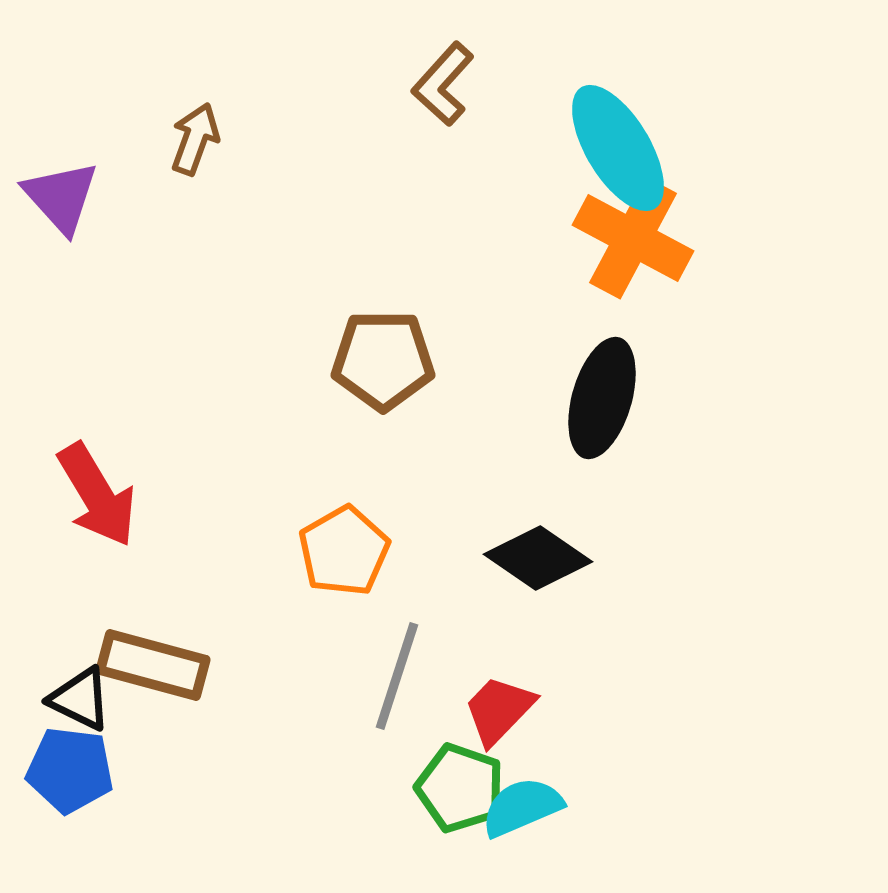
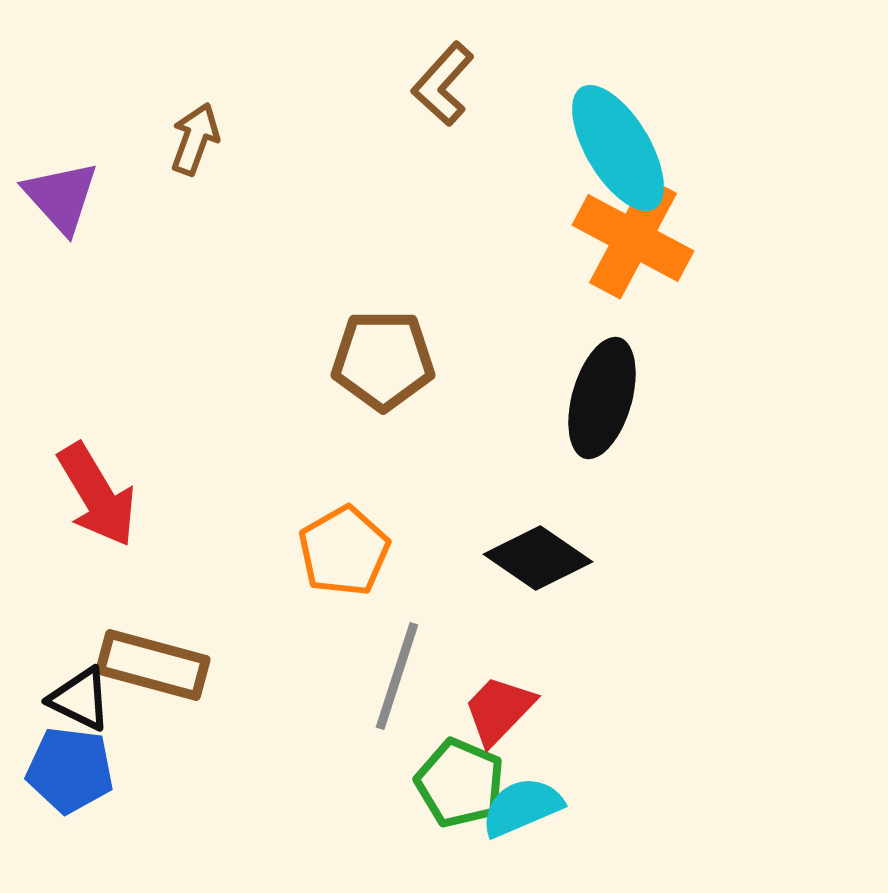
green pentagon: moved 5 px up; rotated 4 degrees clockwise
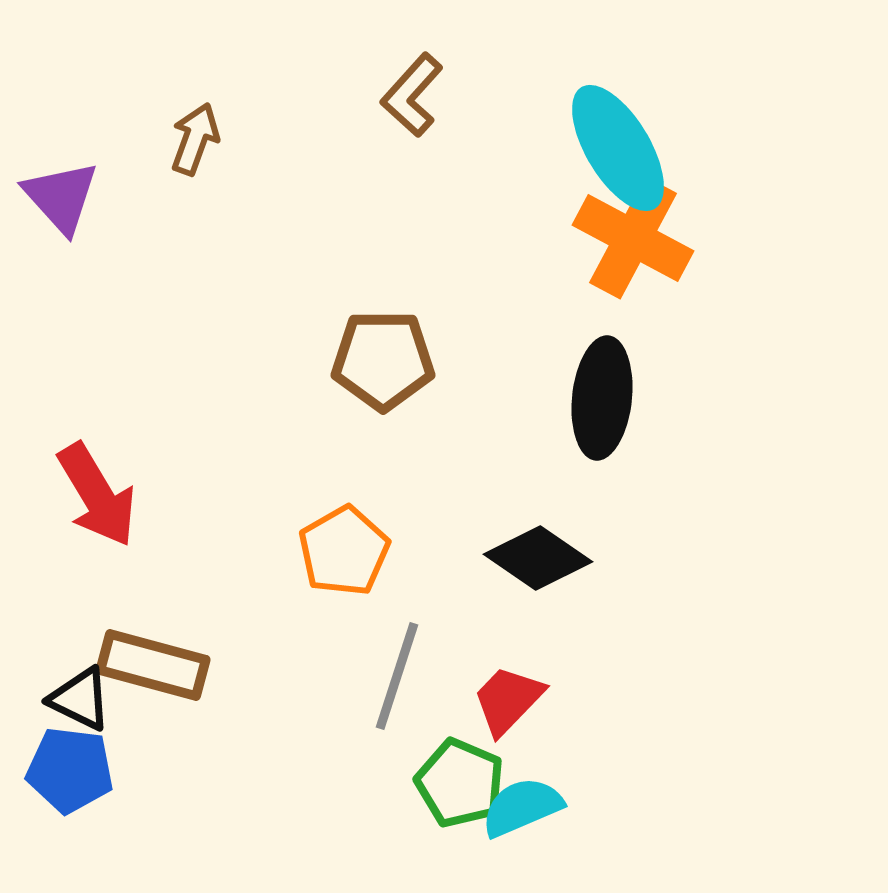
brown L-shape: moved 31 px left, 11 px down
black ellipse: rotated 10 degrees counterclockwise
red trapezoid: moved 9 px right, 10 px up
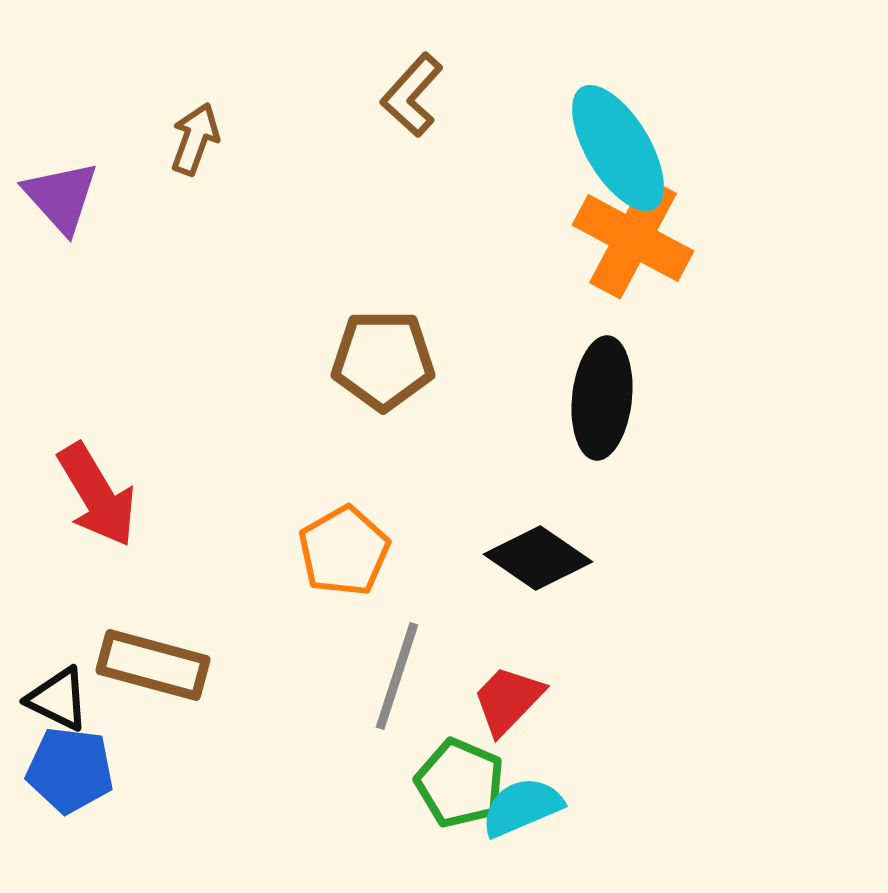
black triangle: moved 22 px left
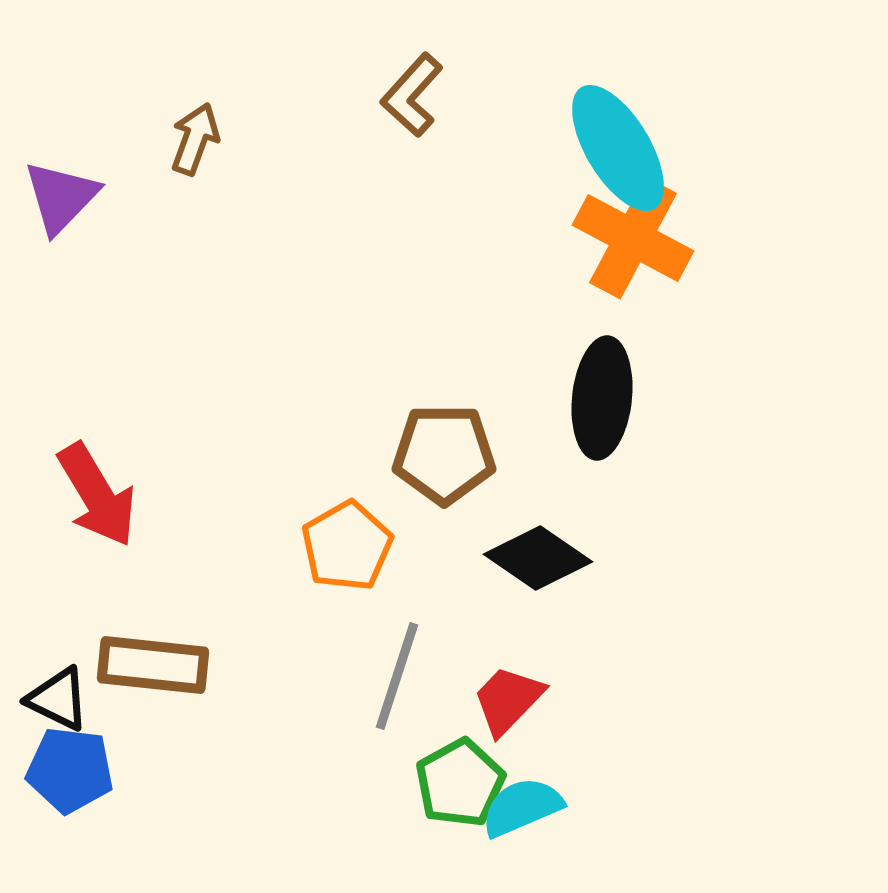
purple triangle: rotated 26 degrees clockwise
brown pentagon: moved 61 px right, 94 px down
orange pentagon: moved 3 px right, 5 px up
brown rectangle: rotated 9 degrees counterclockwise
green pentagon: rotated 20 degrees clockwise
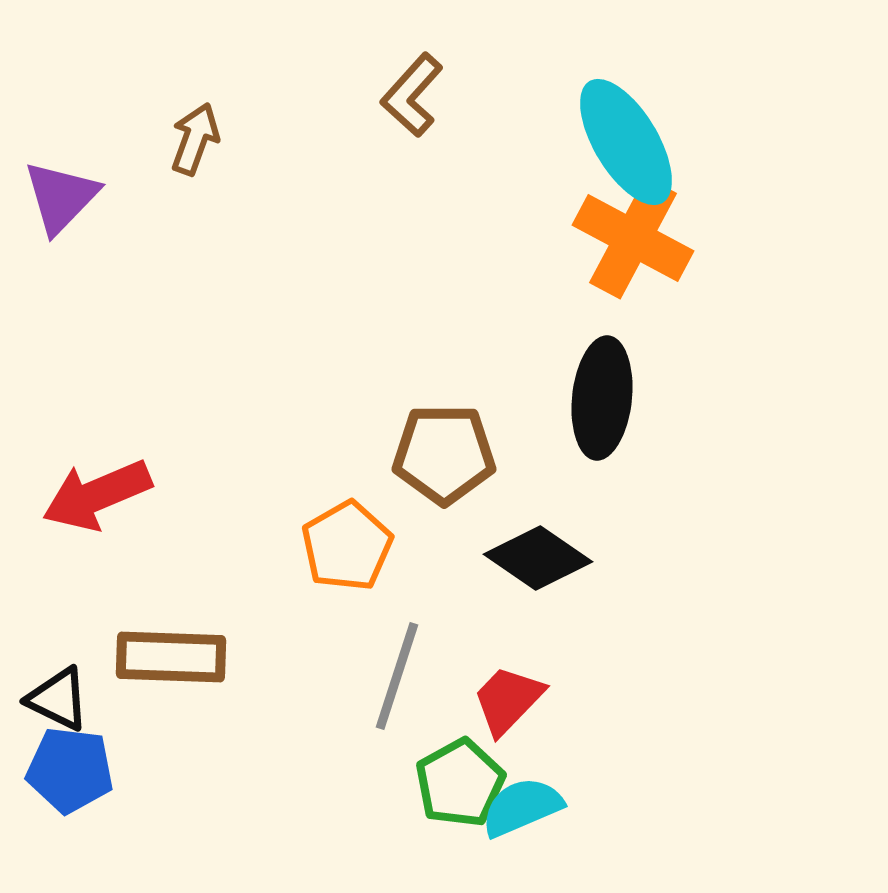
cyan ellipse: moved 8 px right, 6 px up
red arrow: rotated 98 degrees clockwise
brown rectangle: moved 18 px right, 8 px up; rotated 4 degrees counterclockwise
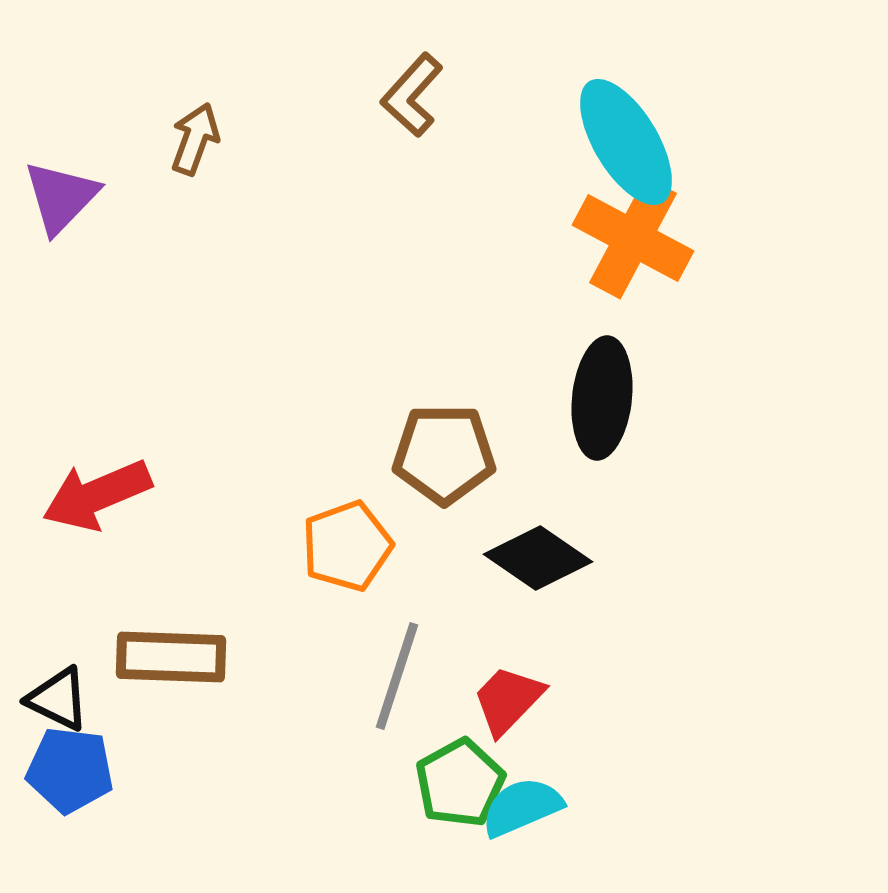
orange pentagon: rotated 10 degrees clockwise
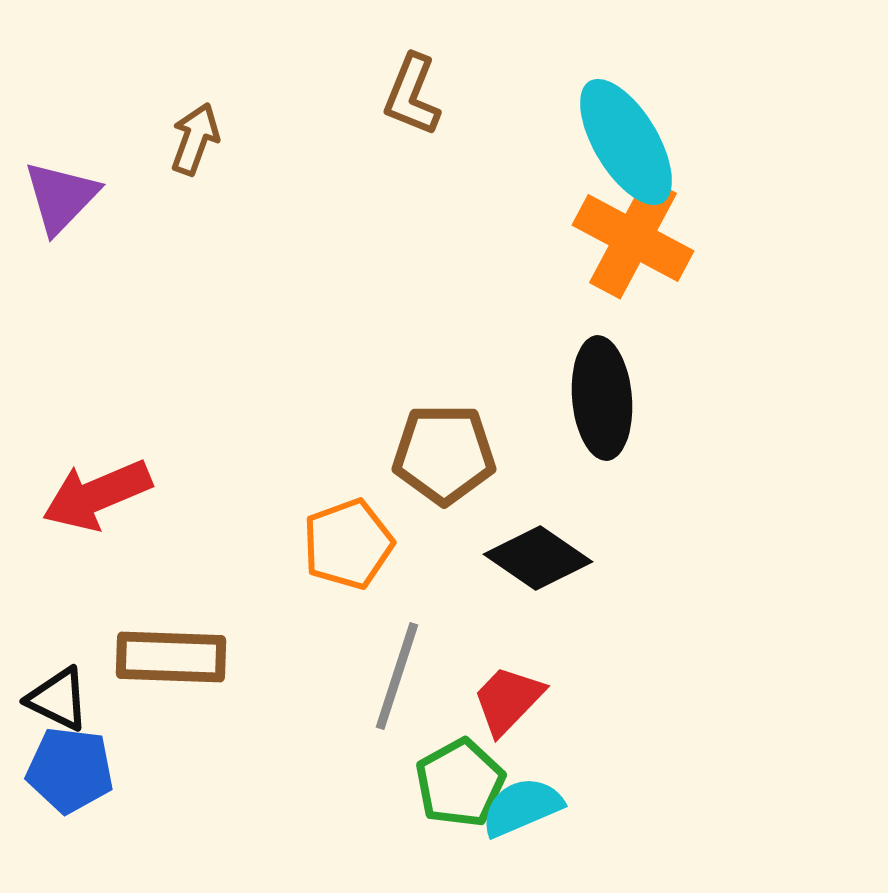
brown L-shape: rotated 20 degrees counterclockwise
black ellipse: rotated 11 degrees counterclockwise
orange pentagon: moved 1 px right, 2 px up
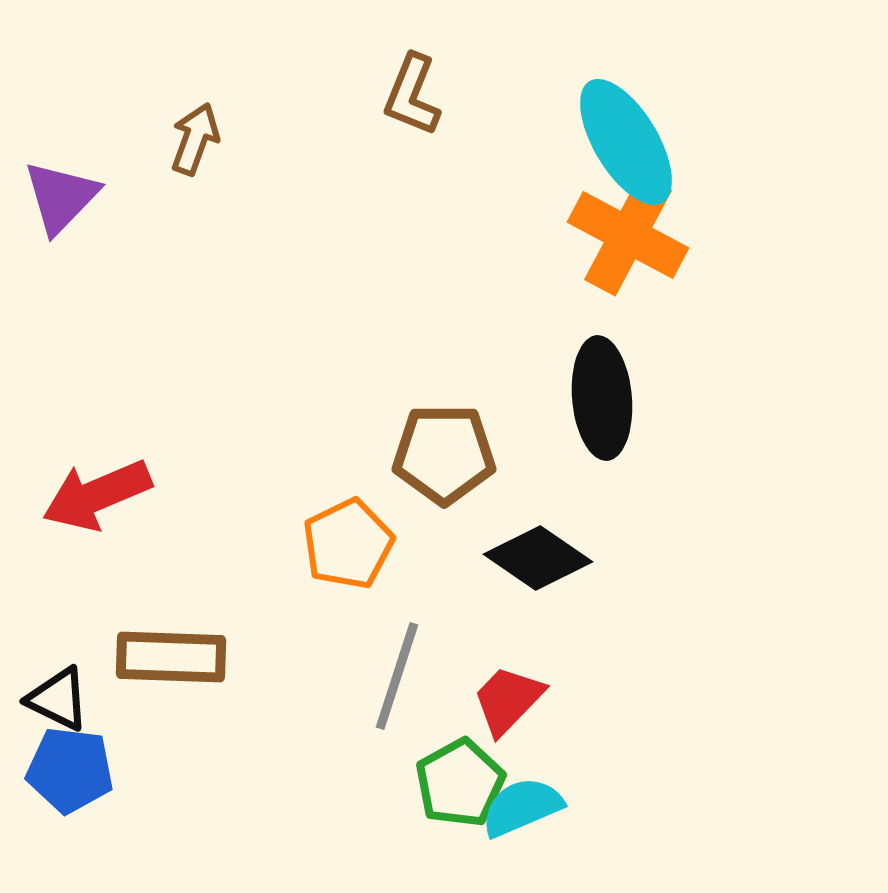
orange cross: moved 5 px left, 3 px up
orange pentagon: rotated 6 degrees counterclockwise
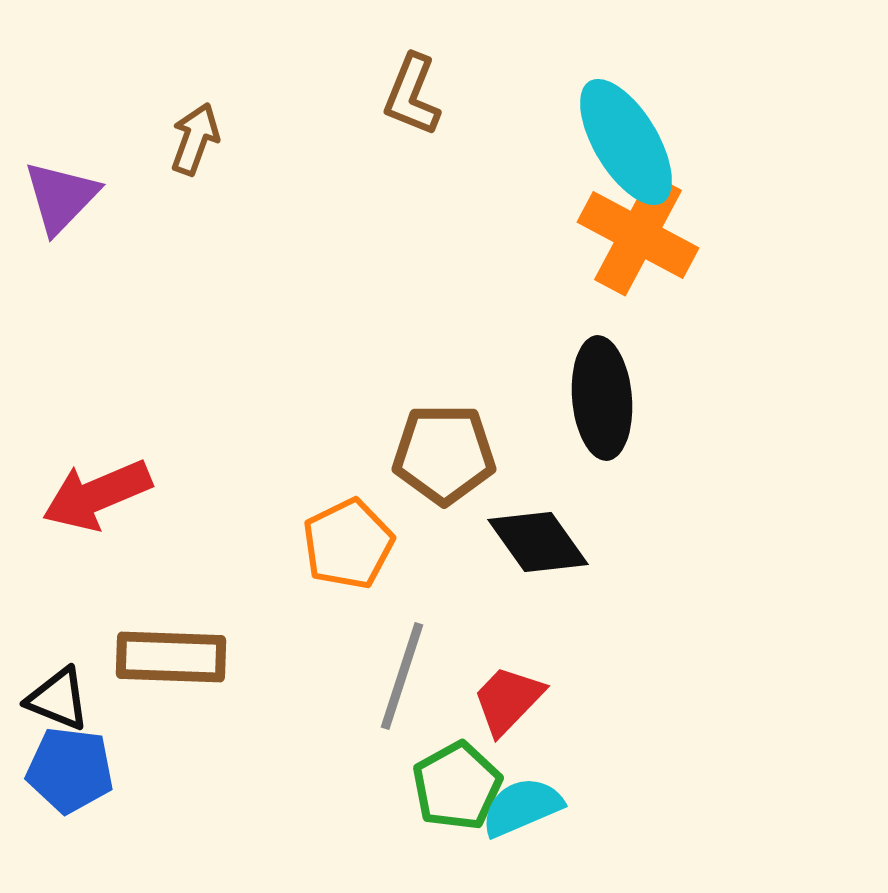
orange cross: moved 10 px right
black diamond: moved 16 px up; rotated 20 degrees clockwise
gray line: moved 5 px right
black triangle: rotated 4 degrees counterclockwise
green pentagon: moved 3 px left, 3 px down
